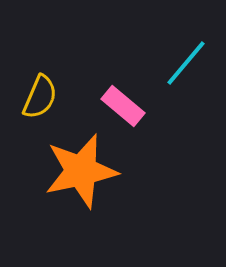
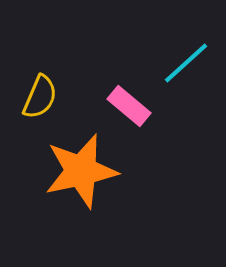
cyan line: rotated 8 degrees clockwise
pink rectangle: moved 6 px right
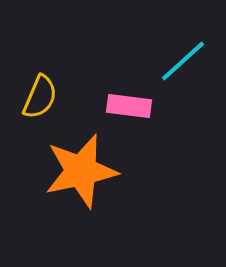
cyan line: moved 3 px left, 2 px up
pink rectangle: rotated 33 degrees counterclockwise
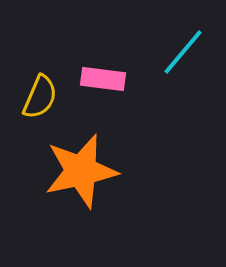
cyan line: moved 9 px up; rotated 8 degrees counterclockwise
pink rectangle: moved 26 px left, 27 px up
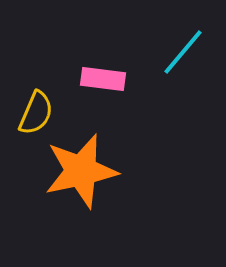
yellow semicircle: moved 4 px left, 16 px down
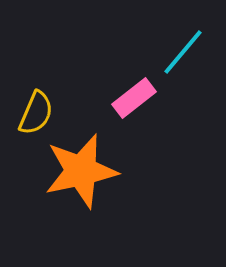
pink rectangle: moved 31 px right, 19 px down; rotated 45 degrees counterclockwise
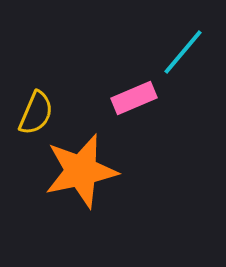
pink rectangle: rotated 15 degrees clockwise
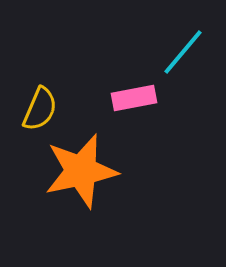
pink rectangle: rotated 12 degrees clockwise
yellow semicircle: moved 4 px right, 4 px up
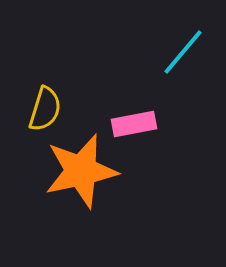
pink rectangle: moved 26 px down
yellow semicircle: moved 5 px right; rotated 6 degrees counterclockwise
